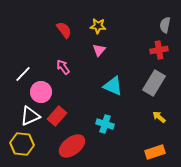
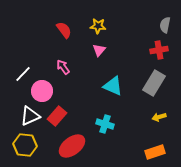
pink circle: moved 1 px right, 1 px up
yellow arrow: rotated 56 degrees counterclockwise
yellow hexagon: moved 3 px right, 1 px down
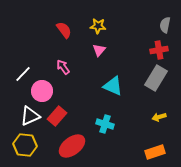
gray rectangle: moved 2 px right, 5 px up
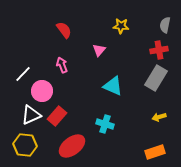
yellow star: moved 23 px right
pink arrow: moved 1 px left, 2 px up; rotated 14 degrees clockwise
white triangle: moved 1 px right, 1 px up
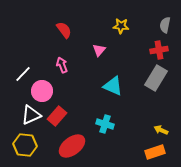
yellow arrow: moved 2 px right, 13 px down; rotated 40 degrees clockwise
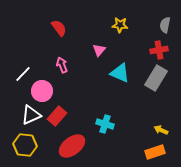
yellow star: moved 1 px left, 1 px up
red semicircle: moved 5 px left, 2 px up
cyan triangle: moved 7 px right, 13 px up
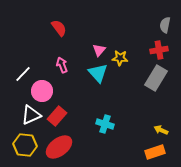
yellow star: moved 33 px down
cyan triangle: moved 22 px left; rotated 25 degrees clockwise
red ellipse: moved 13 px left, 1 px down
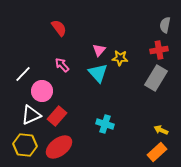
pink arrow: rotated 21 degrees counterclockwise
orange rectangle: moved 2 px right; rotated 24 degrees counterclockwise
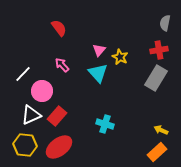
gray semicircle: moved 2 px up
yellow star: moved 1 px up; rotated 21 degrees clockwise
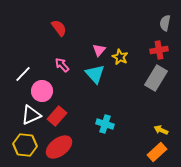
cyan triangle: moved 3 px left, 1 px down
